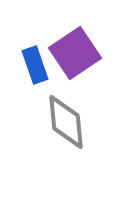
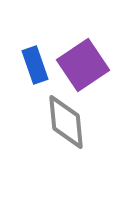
purple square: moved 8 px right, 12 px down
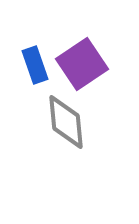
purple square: moved 1 px left, 1 px up
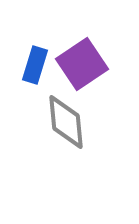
blue rectangle: rotated 36 degrees clockwise
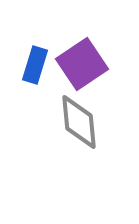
gray diamond: moved 13 px right
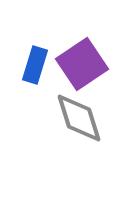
gray diamond: moved 4 px up; rotated 12 degrees counterclockwise
